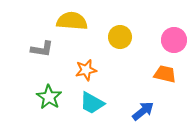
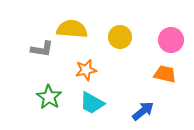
yellow semicircle: moved 8 px down
pink circle: moved 3 px left
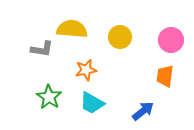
orange trapezoid: moved 2 px down; rotated 95 degrees counterclockwise
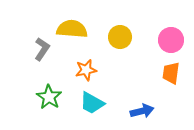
gray L-shape: rotated 65 degrees counterclockwise
orange trapezoid: moved 6 px right, 3 px up
blue arrow: moved 1 px left; rotated 25 degrees clockwise
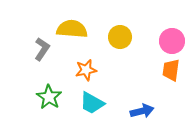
pink circle: moved 1 px right, 1 px down
orange trapezoid: moved 3 px up
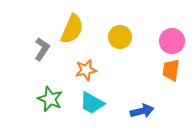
yellow semicircle: rotated 108 degrees clockwise
green star: moved 1 px right, 2 px down; rotated 10 degrees counterclockwise
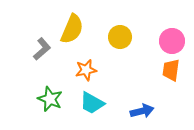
gray L-shape: rotated 15 degrees clockwise
